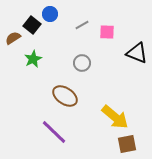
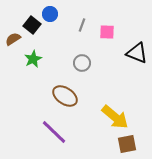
gray line: rotated 40 degrees counterclockwise
brown semicircle: moved 1 px down
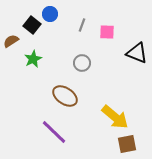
brown semicircle: moved 2 px left, 2 px down
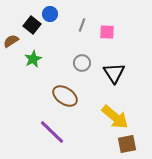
black triangle: moved 23 px left, 20 px down; rotated 35 degrees clockwise
purple line: moved 2 px left
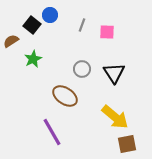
blue circle: moved 1 px down
gray circle: moved 6 px down
purple line: rotated 16 degrees clockwise
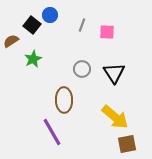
brown ellipse: moved 1 px left, 4 px down; rotated 55 degrees clockwise
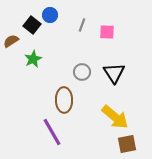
gray circle: moved 3 px down
